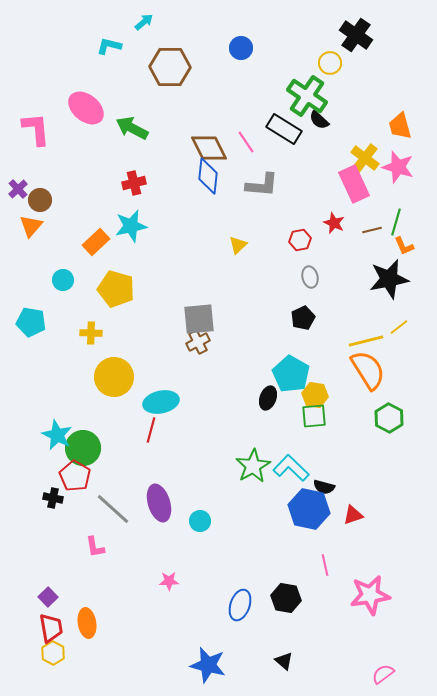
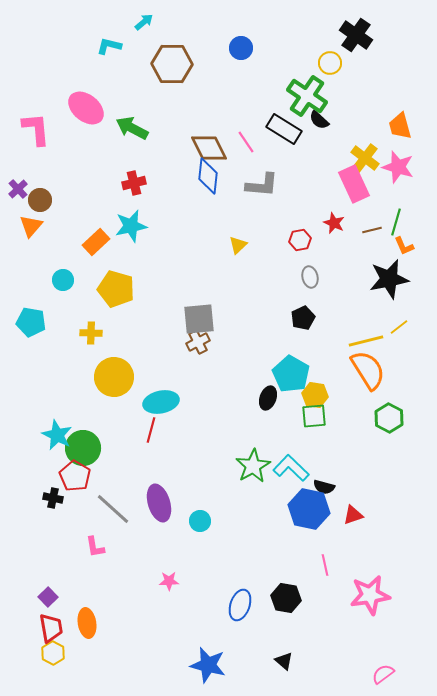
brown hexagon at (170, 67): moved 2 px right, 3 px up
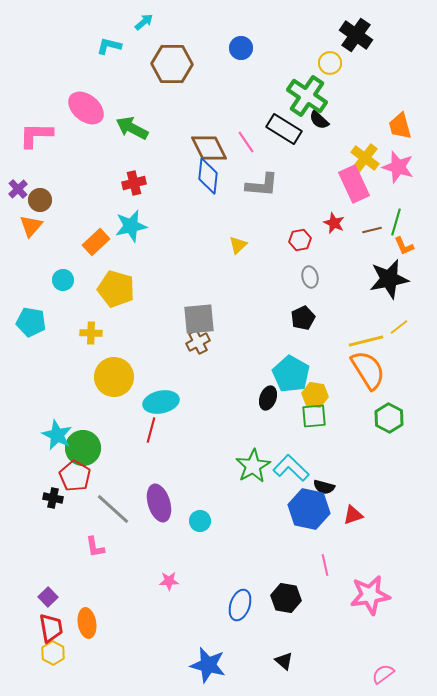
pink L-shape at (36, 129): moved 6 px down; rotated 84 degrees counterclockwise
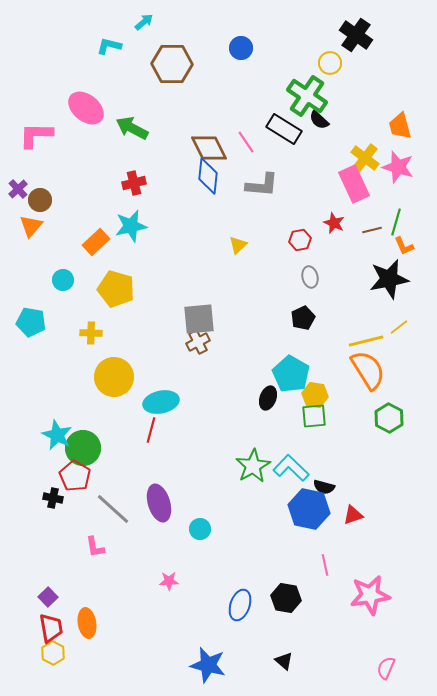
cyan circle at (200, 521): moved 8 px down
pink semicircle at (383, 674): moved 3 px right, 6 px up; rotated 30 degrees counterclockwise
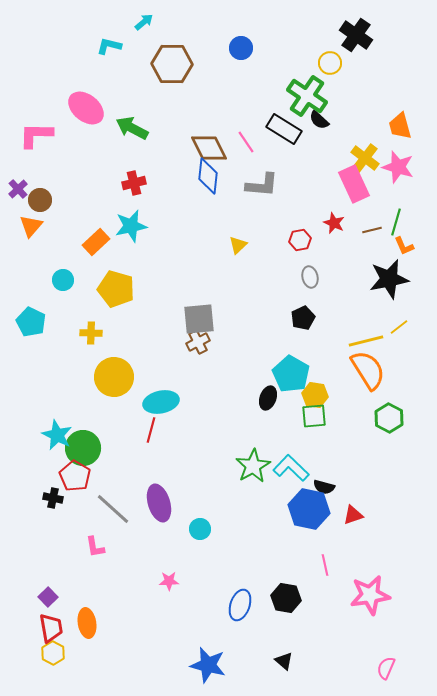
cyan pentagon at (31, 322): rotated 16 degrees clockwise
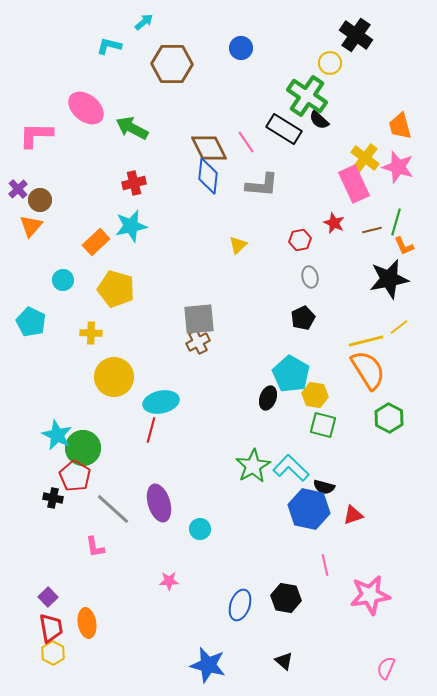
green square at (314, 416): moved 9 px right, 9 px down; rotated 20 degrees clockwise
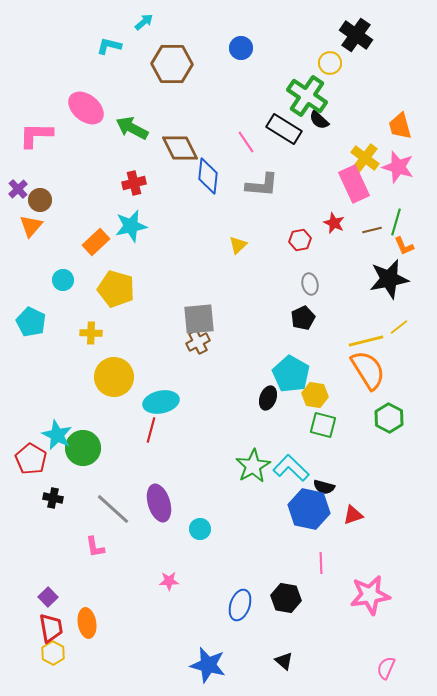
brown diamond at (209, 148): moved 29 px left
gray ellipse at (310, 277): moved 7 px down
red pentagon at (75, 476): moved 44 px left, 17 px up
pink line at (325, 565): moved 4 px left, 2 px up; rotated 10 degrees clockwise
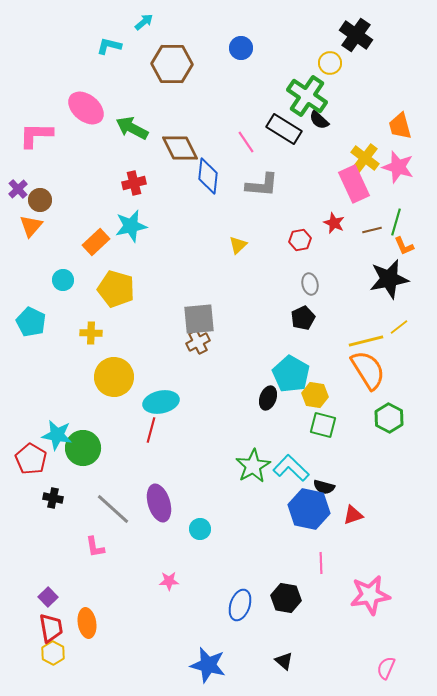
cyan star at (57, 435): rotated 16 degrees counterclockwise
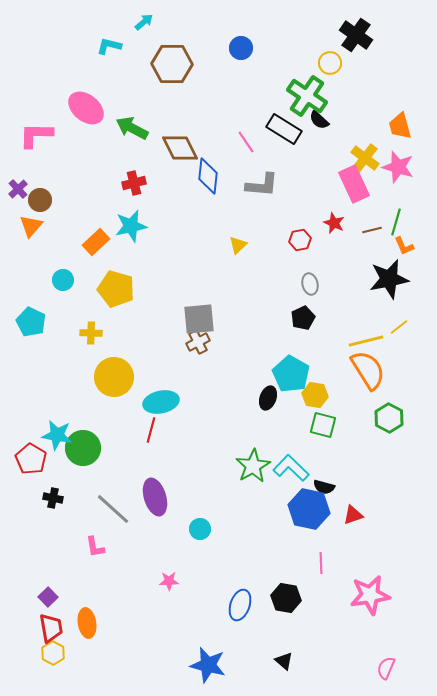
purple ellipse at (159, 503): moved 4 px left, 6 px up
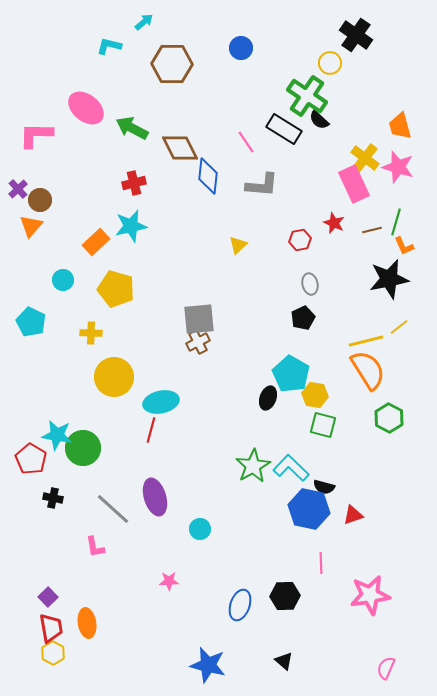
black hexagon at (286, 598): moved 1 px left, 2 px up; rotated 12 degrees counterclockwise
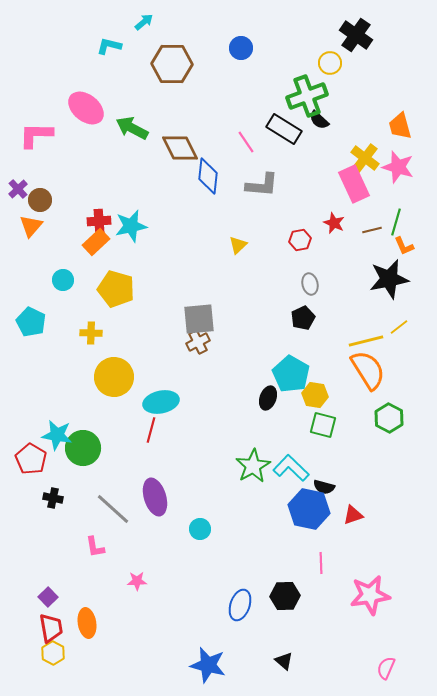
green cross at (307, 96): rotated 36 degrees clockwise
red cross at (134, 183): moved 35 px left, 38 px down; rotated 10 degrees clockwise
pink star at (169, 581): moved 32 px left
